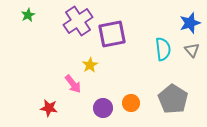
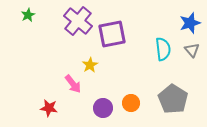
purple cross: rotated 16 degrees counterclockwise
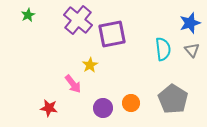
purple cross: moved 1 px up
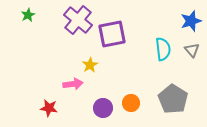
blue star: moved 1 px right, 2 px up
pink arrow: rotated 60 degrees counterclockwise
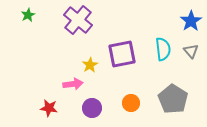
blue star: rotated 15 degrees counterclockwise
purple square: moved 10 px right, 20 px down
gray triangle: moved 1 px left, 1 px down
purple circle: moved 11 px left
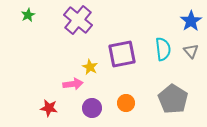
yellow star: moved 2 px down; rotated 14 degrees counterclockwise
orange circle: moved 5 px left
